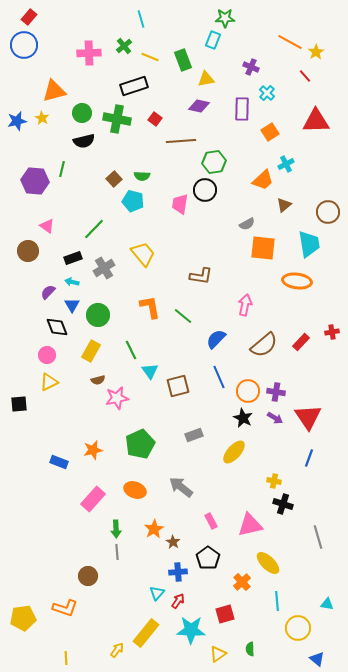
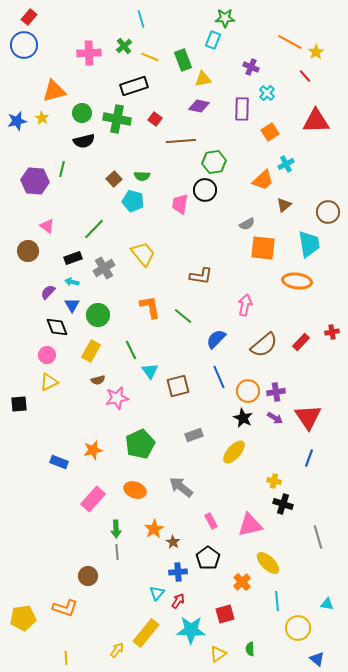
yellow triangle at (206, 79): moved 3 px left
purple cross at (276, 392): rotated 18 degrees counterclockwise
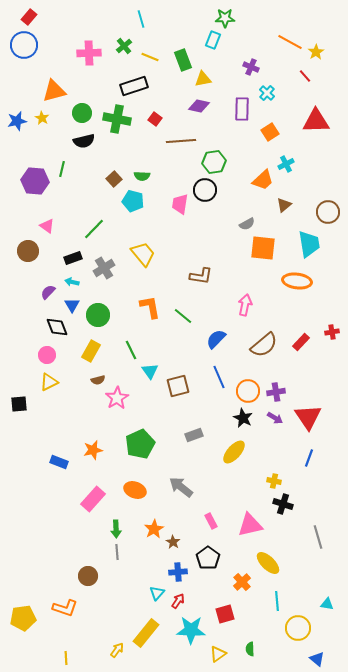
pink star at (117, 398): rotated 20 degrees counterclockwise
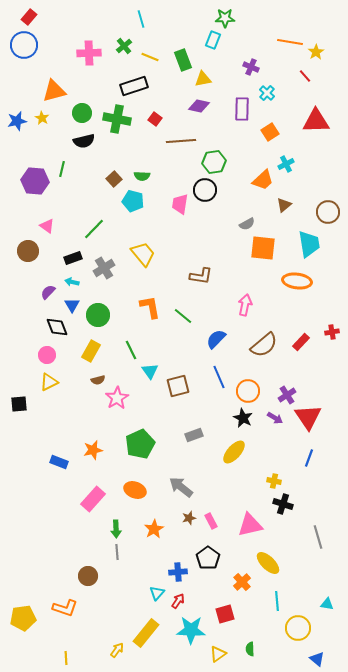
orange line at (290, 42): rotated 20 degrees counterclockwise
purple cross at (276, 392): moved 11 px right, 3 px down; rotated 24 degrees counterclockwise
brown star at (173, 542): moved 16 px right, 24 px up; rotated 24 degrees clockwise
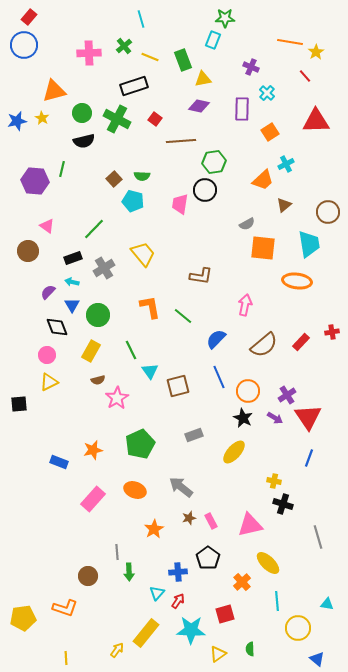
green cross at (117, 119): rotated 16 degrees clockwise
green arrow at (116, 529): moved 13 px right, 43 px down
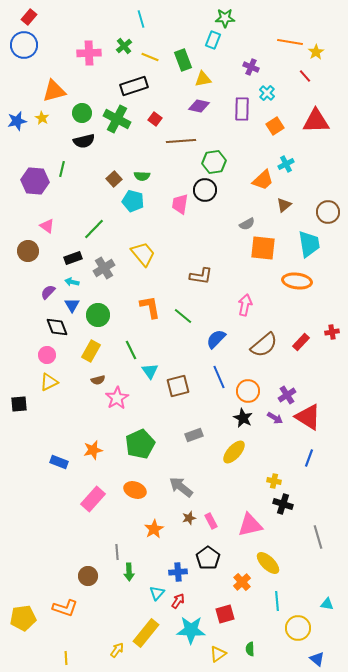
orange square at (270, 132): moved 5 px right, 6 px up
red triangle at (308, 417): rotated 24 degrees counterclockwise
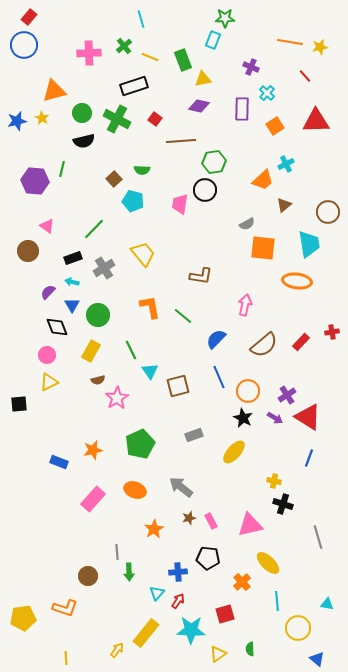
yellow star at (316, 52): moved 4 px right, 5 px up; rotated 21 degrees clockwise
green semicircle at (142, 176): moved 6 px up
black pentagon at (208, 558): rotated 30 degrees counterclockwise
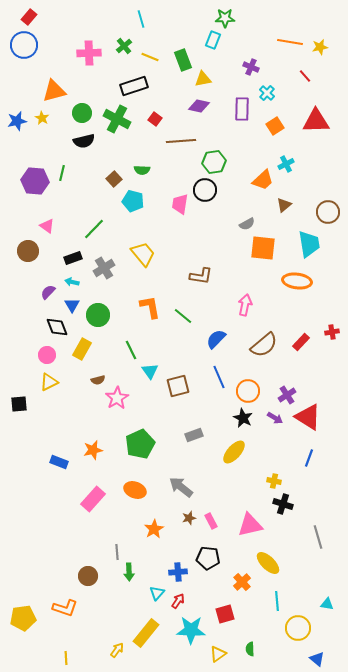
green line at (62, 169): moved 4 px down
yellow rectangle at (91, 351): moved 9 px left, 2 px up
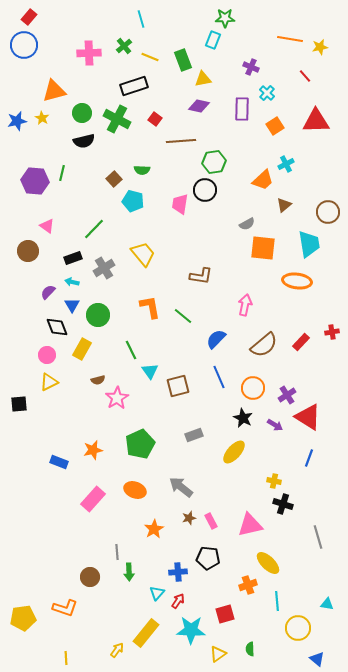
orange line at (290, 42): moved 3 px up
orange circle at (248, 391): moved 5 px right, 3 px up
purple arrow at (275, 418): moved 7 px down
brown circle at (88, 576): moved 2 px right, 1 px down
orange cross at (242, 582): moved 6 px right, 3 px down; rotated 24 degrees clockwise
